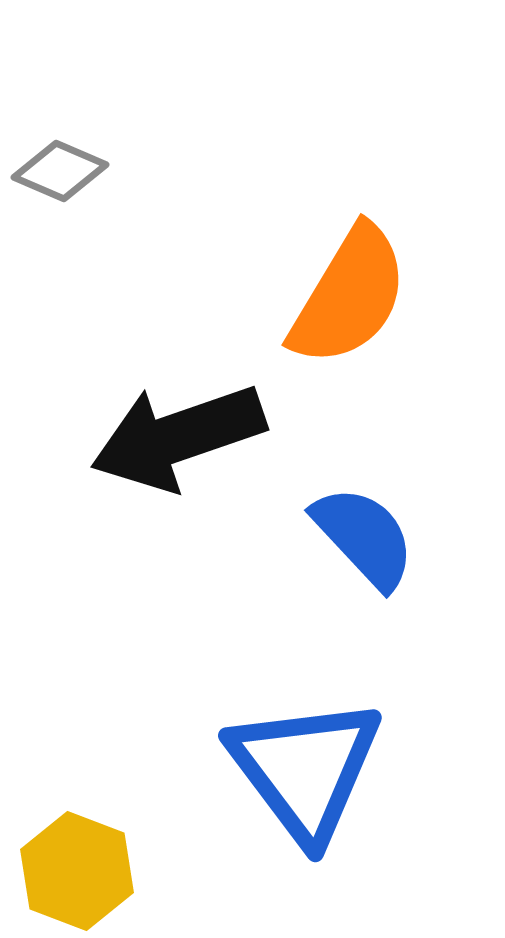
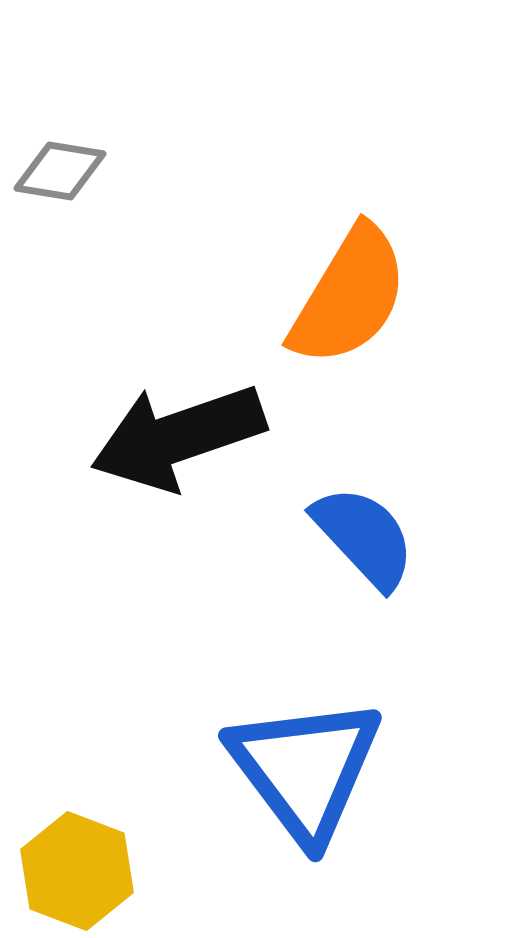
gray diamond: rotated 14 degrees counterclockwise
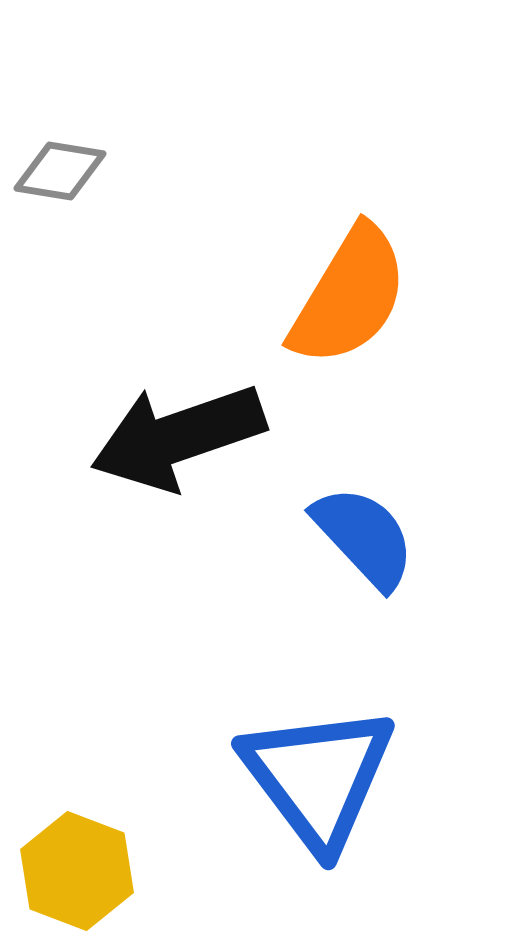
blue triangle: moved 13 px right, 8 px down
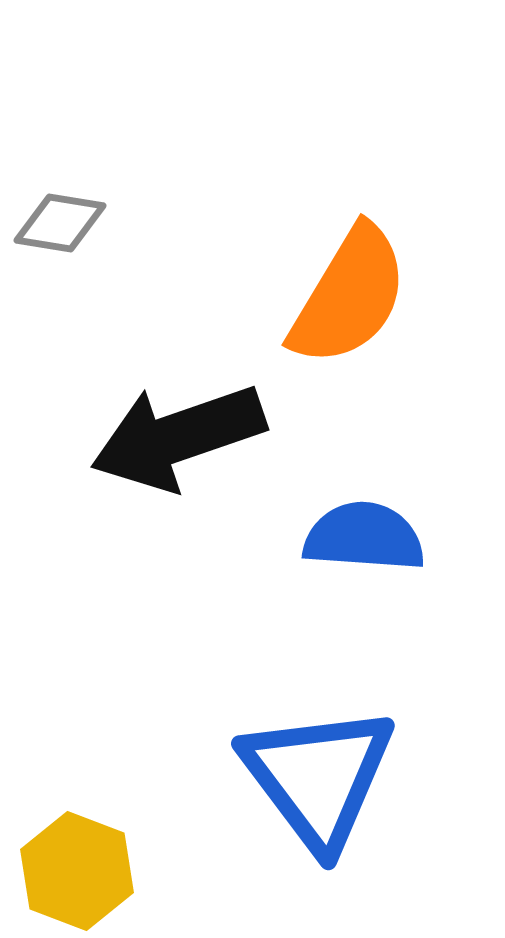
gray diamond: moved 52 px down
blue semicircle: rotated 43 degrees counterclockwise
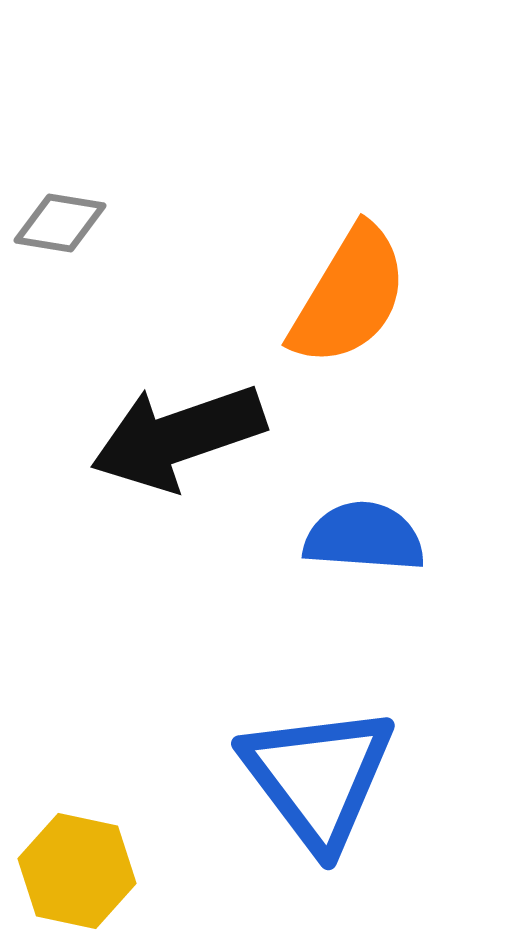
yellow hexagon: rotated 9 degrees counterclockwise
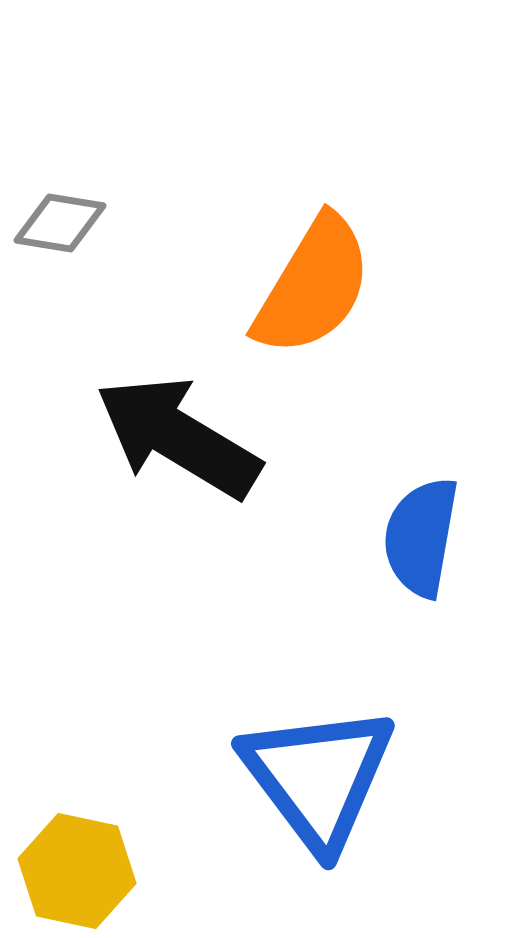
orange semicircle: moved 36 px left, 10 px up
black arrow: rotated 50 degrees clockwise
blue semicircle: moved 57 px right; rotated 84 degrees counterclockwise
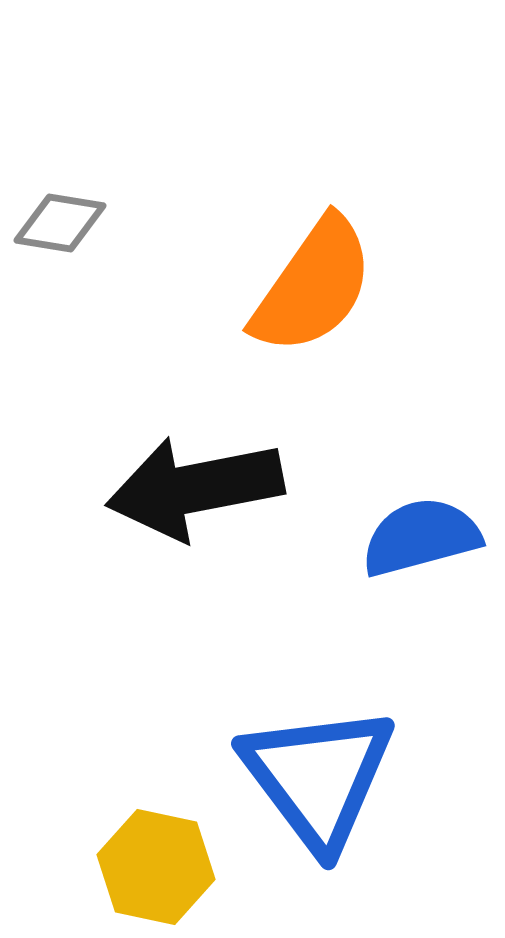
orange semicircle: rotated 4 degrees clockwise
black arrow: moved 17 px right, 51 px down; rotated 42 degrees counterclockwise
blue semicircle: rotated 65 degrees clockwise
yellow hexagon: moved 79 px right, 4 px up
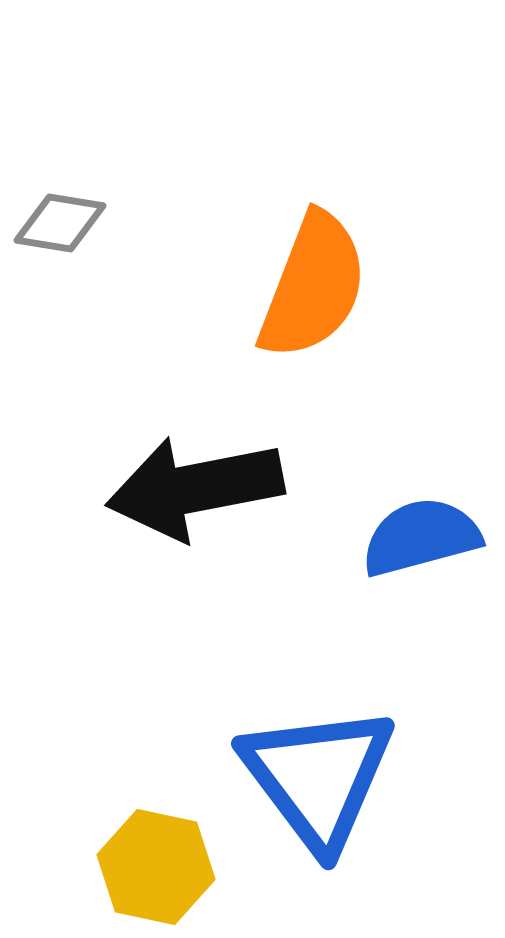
orange semicircle: rotated 14 degrees counterclockwise
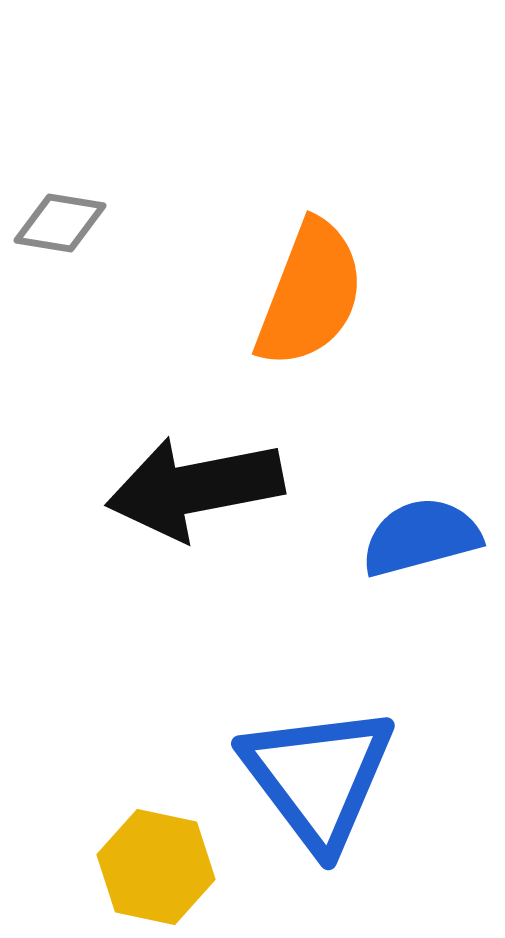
orange semicircle: moved 3 px left, 8 px down
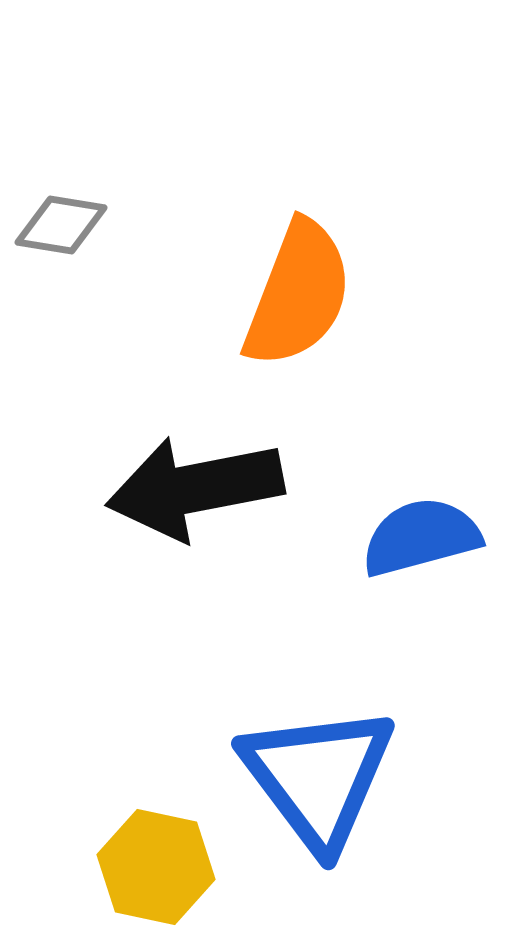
gray diamond: moved 1 px right, 2 px down
orange semicircle: moved 12 px left
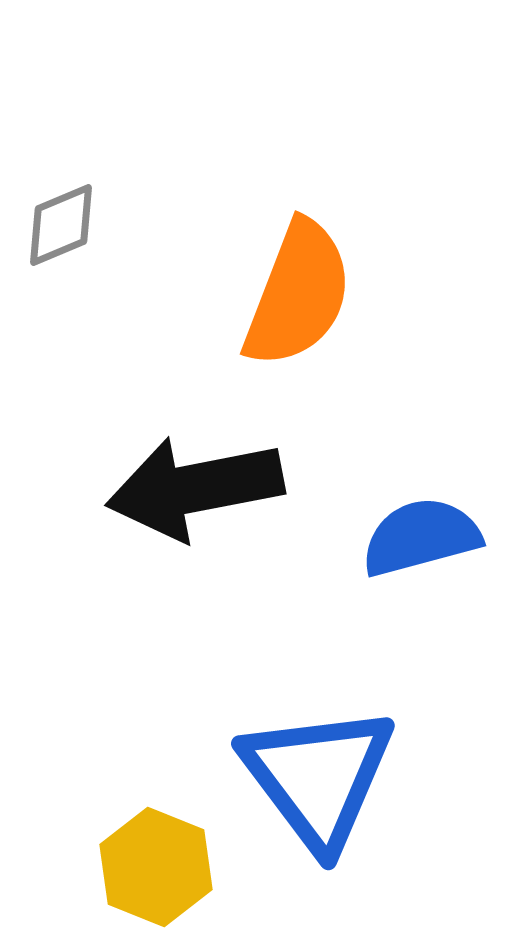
gray diamond: rotated 32 degrees counterclockwise
yellow hexagon: rotated 10 degrees clockwise
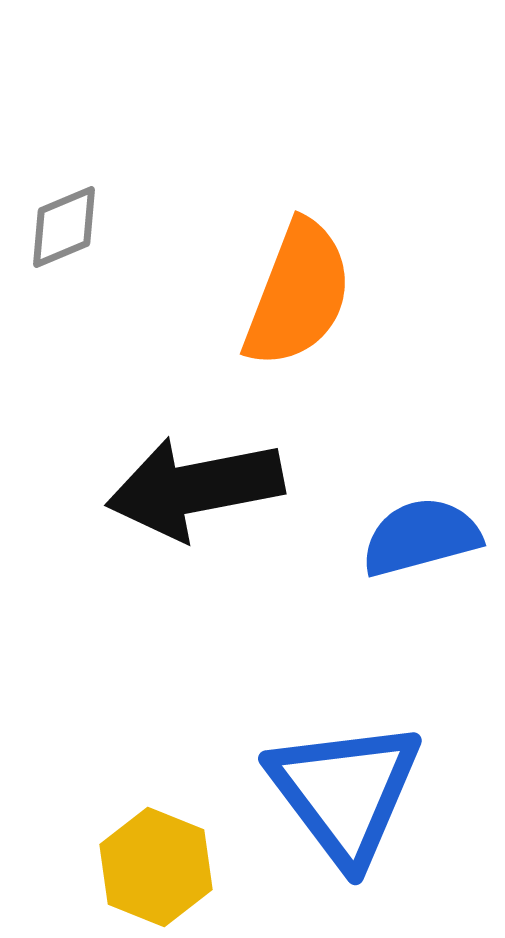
gray diamond: moved 3 px right, 2 px down
blue triangle: moved 27 px right, 15 px down
